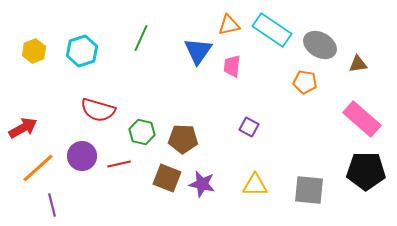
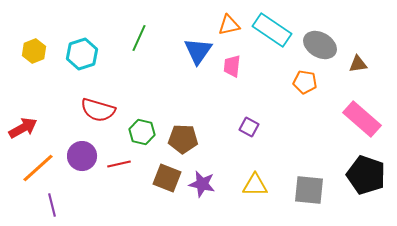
green line: moved 2 px left
cyan hexagon: moved 3 px down
black pentagon: moved 4 px down; rotated 18 degrees clockwise
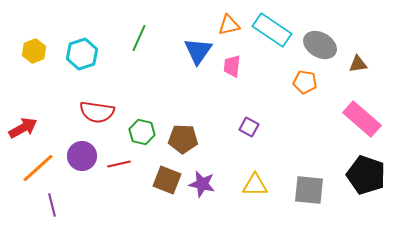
red semicircle: moved 1 px left, 2 px down; rotated 8 degrees counterclockwise
brown square: moved 2 px down
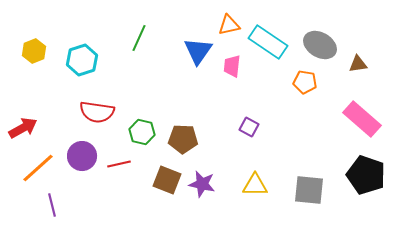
cyan rectangle: moved 4 px left, 12 px down
cyan hexagon: moved 6 px down
